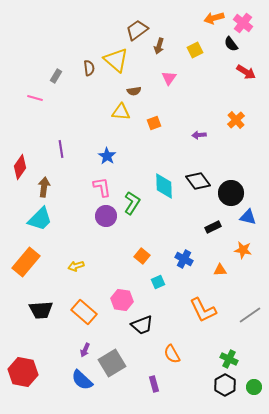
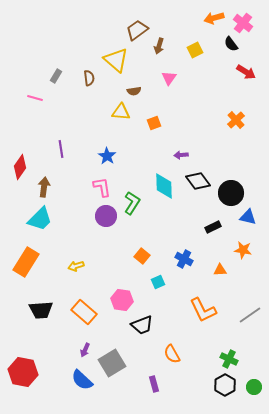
brown semicircle at (89, 68): moved 10 px down
purple arrow at (199, 135): moved 18 px left, 20 px down
orange rectangle at (26, 262): rotated 8 degrees counterclockwise
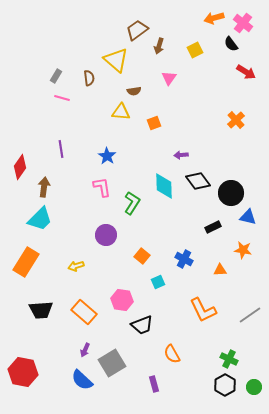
pink line at (35, 98): moved 27 px right
purple circle at (106, 216): moved 19 px down
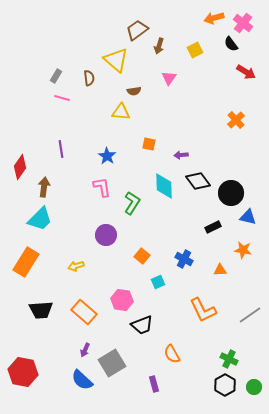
orange square at (154, 123): moved 5 px left, 21 px down; rotated 32 degrees clockwise
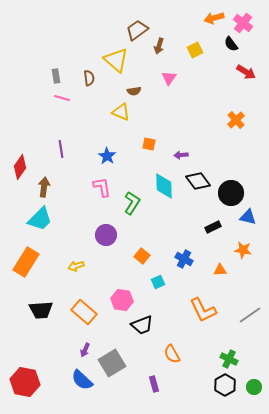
gray rectangle at (56, 76): rotated 40 degrees counterclockwise
yellow triangle at (121, 112): rotated 18 degrees clockwise
red hexagon at (23, 372): moved 2 px right, 10 px down
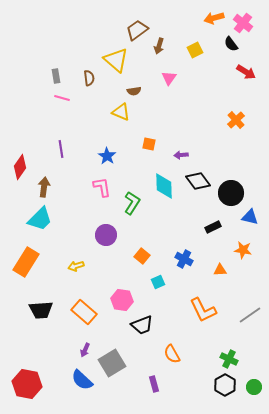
blue triangle at (248, 217): moved 2 px right
red hexagon at (25, 382): moved 2 px right, 2 px down
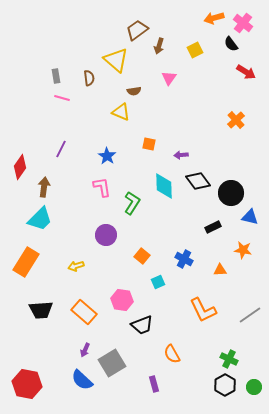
purple line at (61, 149): rotated 36 degrees clockwise
